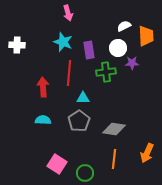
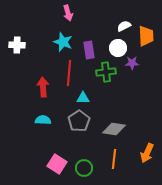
green circle: moved 1 px left, 5 px up
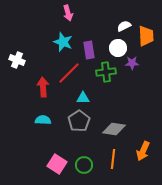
white cross: moved 15 px down; rotated 21 degrees clockwise
red line: rotated 40 degrees clockwise
orange arrow: moved 4 px left, 2 px up
orange line: moved 1 px left
green circle: moved 3 px up
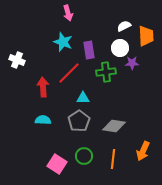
white circle: moved 2 px right
gray diamond: moved 3 px up
green circle: moved 9 px up
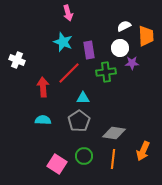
gray diamond: moved 7 px down
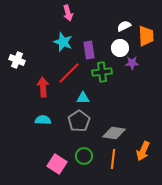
green cross: moved 4 px left
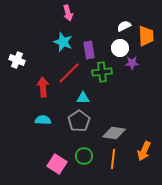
orange arrow: moved 1 px right
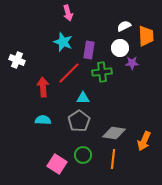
purple rectangle: rotated 18 degrees clockwise
orange arrow: moved 10 px up
green circle: moved 1 px left, 1 px up
